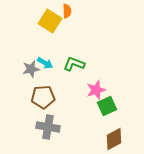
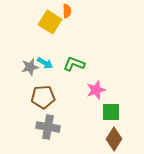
yellow square: moved 1 px down
gray star: moved 1 px left, 2 px up
green square: moved 4 px right, 6 px down; rotated 24 degrees clockwise
brown diamond: rotated 30 degrees counterclockwise
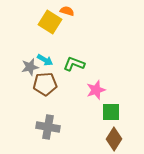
orange semicircle: rotated 72 degrees counterclockwise
cyan arrow: moved 3 px up
brown pentagon: moved 2 px right, 13 px up
